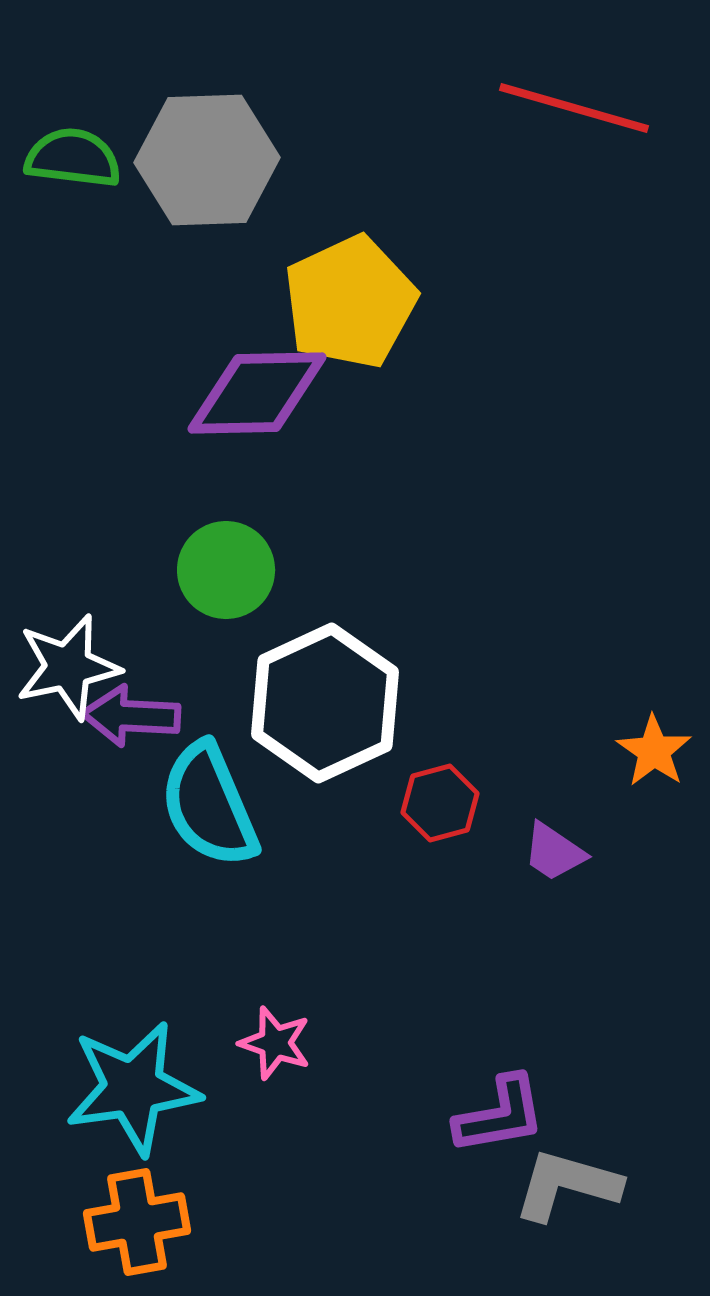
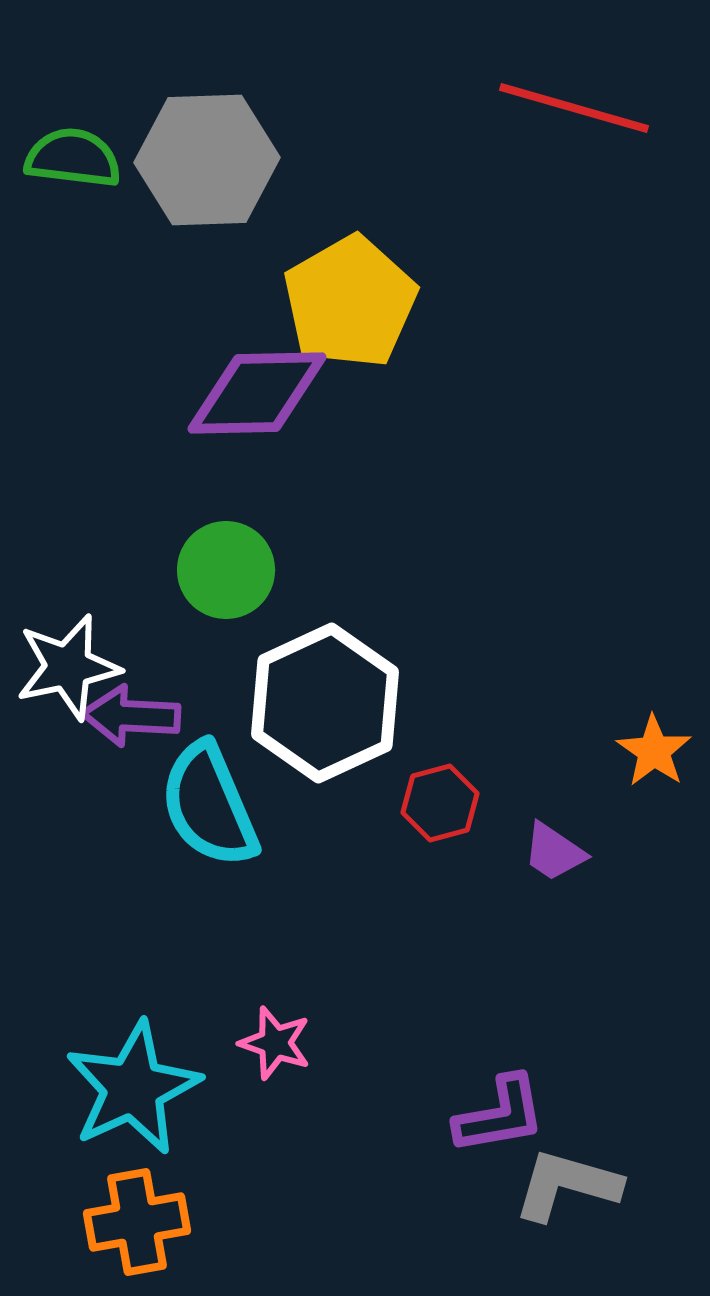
yellow pentagon: rotated 5 degrees counterclockwise
cyan star: rotated 17 degrees counterclockwise
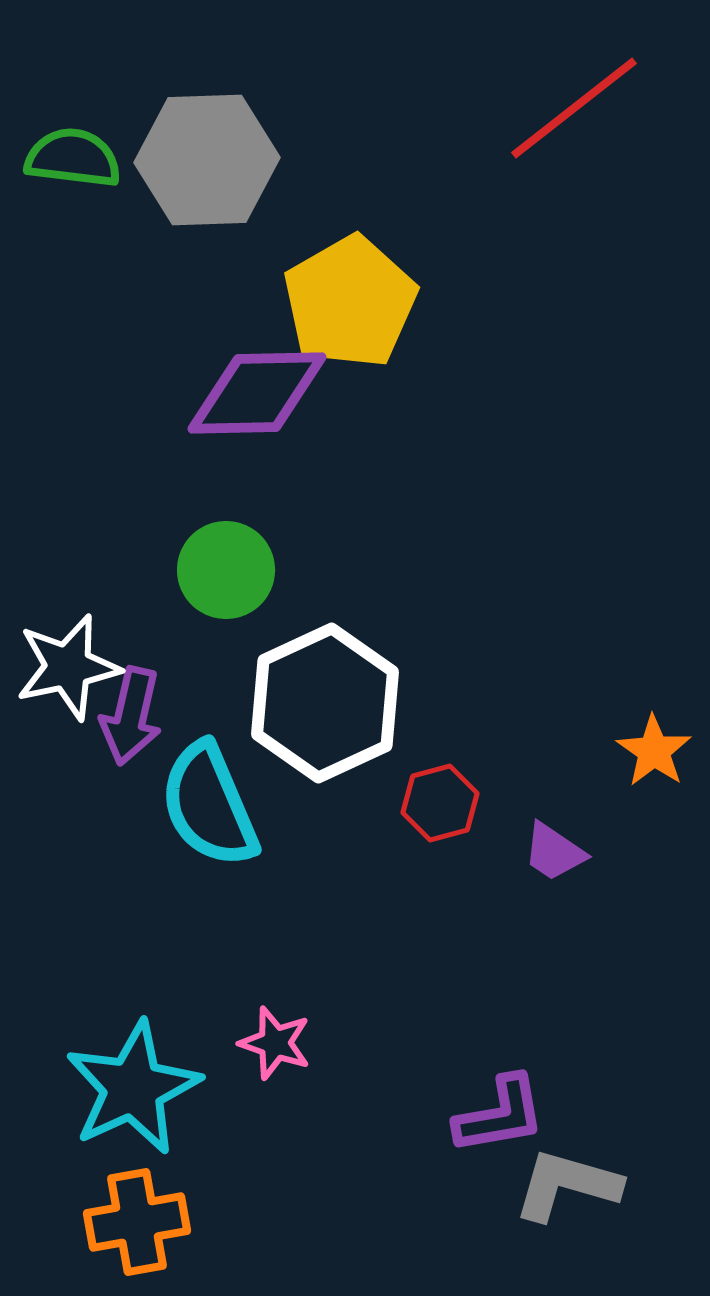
red line: rotated 54 degrees counterclockwise
purple arrow: rotated 80 degrees counterclockwise
